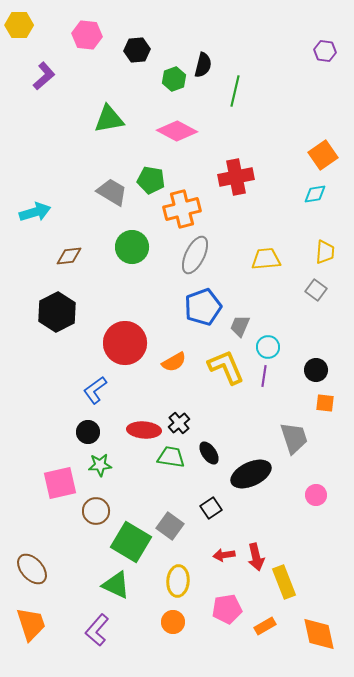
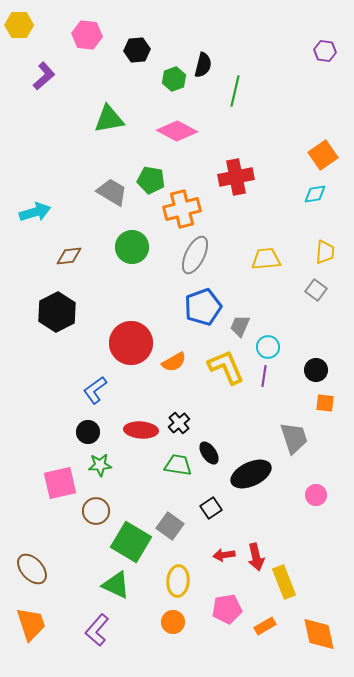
red circle at (125, 343): moved 6 px right
red ellipse at (144, 430): moved 3 px left
green trapezoid at (171, 457): moved 7 px right, 8 px down
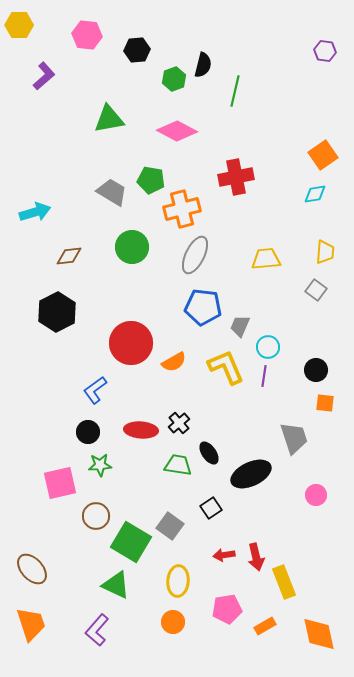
blue pentagon at (203, 307): rotated 27 degrees clockwise
brown circle at (96, 511): moved 5 px down
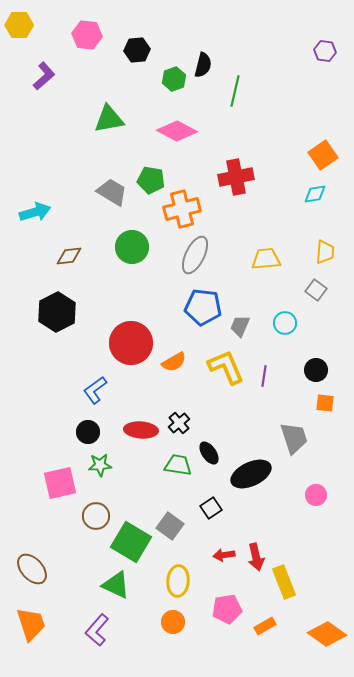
cyan circle at (268, 347): moved 17 px right, 24 px up
orange diamond at (319, 634): moved 8 px right; rotated 42 degrees counterclockwise
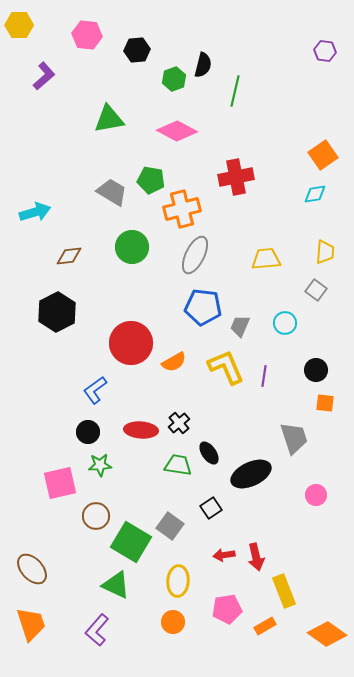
yellow rectangle at (284, 582): moved 9 px down
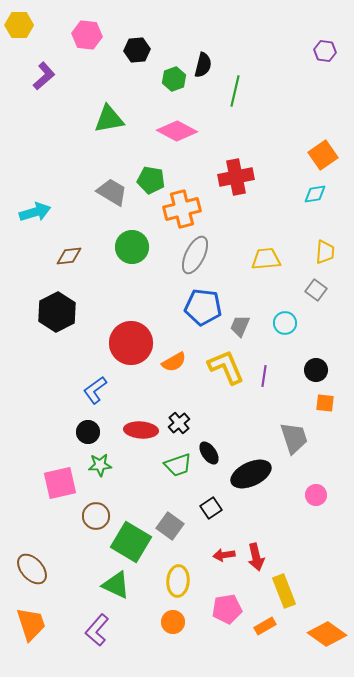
green trapezoid at (178, 465): rotated 152 degrees clockwise
